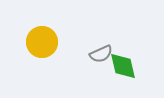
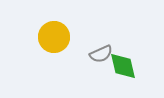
yellow circle: moved 12 px right, 5 px up
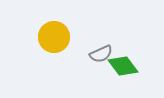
green diamond: rotated 24 degrees counterclockwise
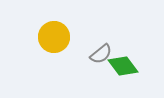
gray semicircle: rotated 15 degrees counterclockwise
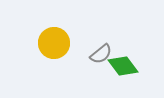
yellow circle: moved 6 px down
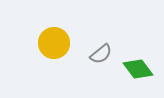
green diamond: moved 15 px right, 3 px down
